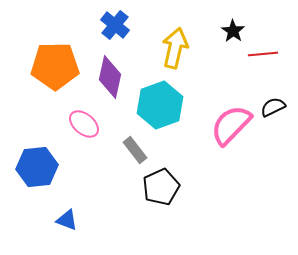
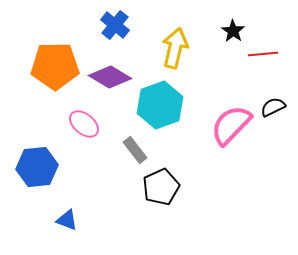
purple diamond: rotated 72 degrees counterclockwise
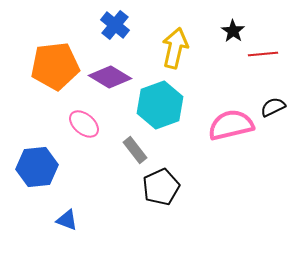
orange pentagon: rotated 6 degrees counterclockwise
pink semicircle: rotated 33 degrees clockwise
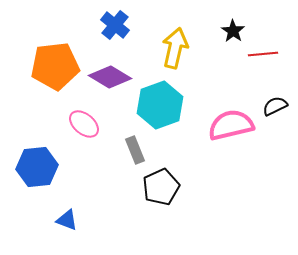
black semicircle: moved 2 px right, 1 px up
gray rectangle: rotated 16 degrees clockwise
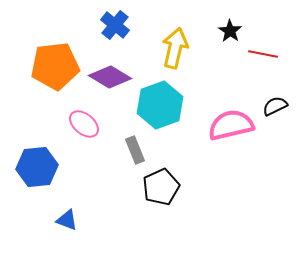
black star: moved 3 px left
red line: rotated 16 degrees clockwise
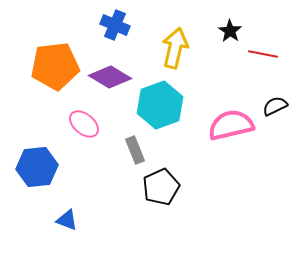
blue cross: rotated 16 degrees counterclockwise
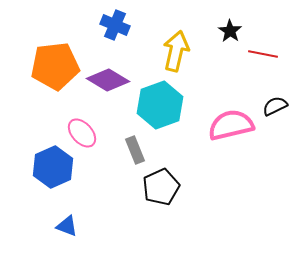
yellow arrow: moved 1 px right, 3 px down
purple diamond: moved 2 px left, 3 px down
pink ellipse: moved 2 px left, 9 px down; rotated 8 degrees clockwise
blue hexagon: moved 16 px right; rotated 18 degrees counterclockwise
blue triangle: moved 6 px down
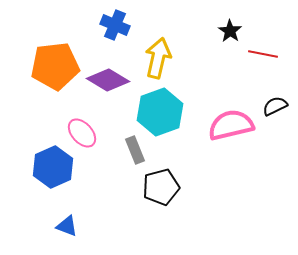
yellow arrow: moved 18 px left, 7 px down
cyan hexagon: moved 7 px down
black pentagon: rotated 9 degrees clockwise
